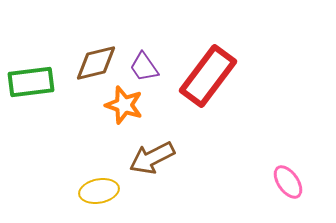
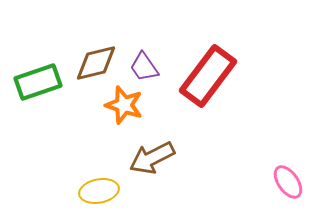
green rectangle: moved 7 px right; rotated 12 degrees counterclockwise
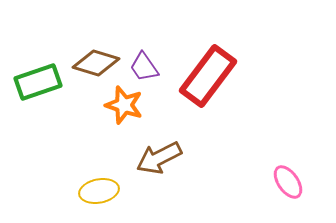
brown diamond: rotated 30 degrees clockwise
brown arrow: moved 7 px right
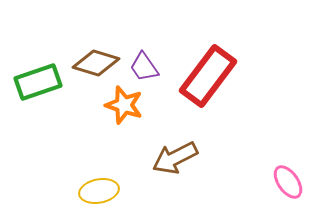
brown arrow: moved 16 px right
